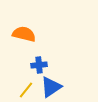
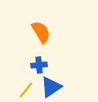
orange semicircle: moved 17 px right, 2 px up; rotated 45 degrees clockwise
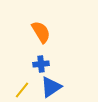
blue cross: moved 2 px right, 1 px up
yellow line: moved 4 px left
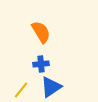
yellow line: moved 1 px left
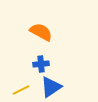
orange semicircle: rotated 30 degrees counterclockwise
yellow line: rotated 24 degrees clockwise
